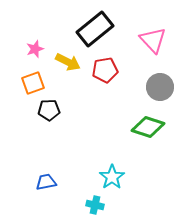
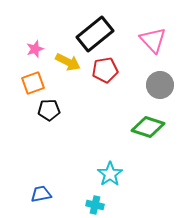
black rectangle: moved 5 px down
gray circle: moved 2 px up
cyan star: moved 2 px left, 3 px up
blue trapezoid: moved 5 px left, 12 px down
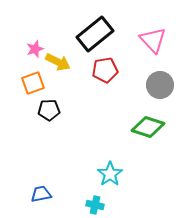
yellow arrow: moved 10 px left
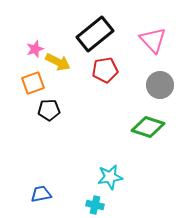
cyan star: moved 3 px down; rotated 25 degrees clockwise
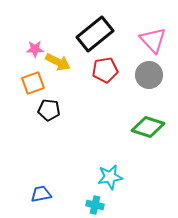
pink star: rotated 18 degrees clockwise
gray circle: moved 11 px left, 10 px up
black pentagon: rotated 10 degrees clockwise
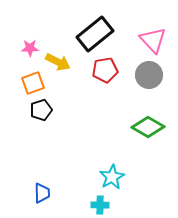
pink star: moved 5 px left, 1 px up
black pentagon: moved 8 px left; rotated 25 degrees counterclockwise
green diamond: rotated 12 degrees clockwise
cyan star: moved 2 px right; rotated 20 degrees counterclockwise
blue trapezoid: moved 1 px right, 1 px up; rotated 100 degrees clockwise
cyan cross: moved 5 px right; rotated 12 degrees counterclockwise
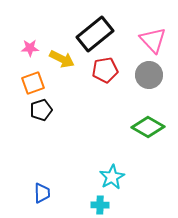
yellow arrow: moved 4 px right, 3 px up
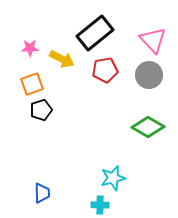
black rectangle: moved 1 px up
orange square: moved 1 px left, 1 px down
cyan star: moved 1 px right, 1 px down; rotated 15 degrees clockwise
